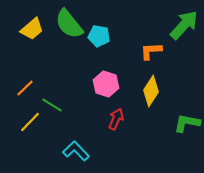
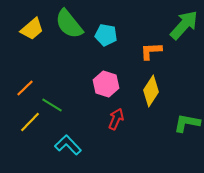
cyan pentagon: moved 7 px right, 1 px up
cyan L-shape: moved 8 px left, 6 px up
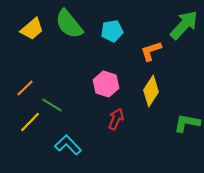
cyan pentagon: moved 6 px right, 4 px up; rotated 20 degrees counterclockwise
orange L-shape: rotated 15 degrees counterclockwise
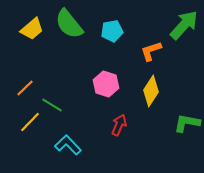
red arrow: moved 3 px right, 6 px down
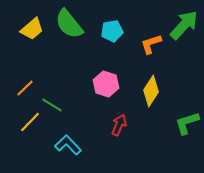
orange L-shape: moved 7 px up
green L-shape: rotated 28 degrees counterclockwise
